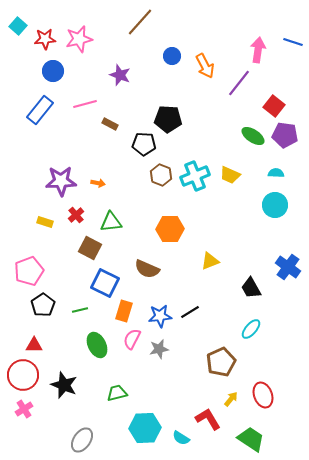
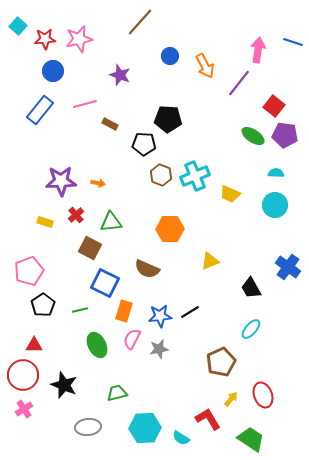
blue circle at (172, 56): moved 2 px left
yellow trapezoid at (230, 175): moved 19 px down
gray ellipse at (82, 440): moved 6 px right, 13 px up; rotated 50 degrees clockwise
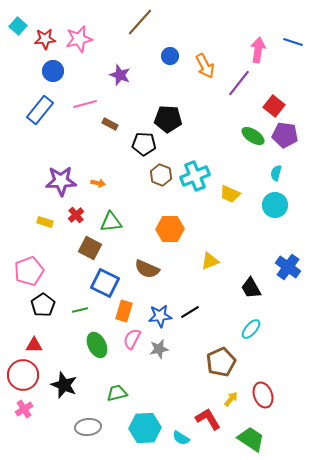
cyan semicircle at (276, 173): rotated 77 degrees counterclockwise
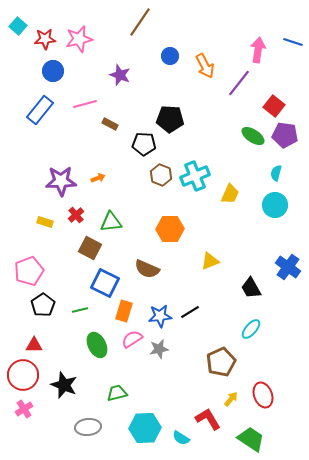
brown line at (140, 22): rotated 8 degrees counterclockwise
black pentagon at (168, 119): moved 2 px right
orange arrow at (98, 183): moved 5 px up; rotated 32 degrees counterclockwise
yellow trapezoid at (230, 194): rotated 90 degrees counterclockwise
pink semicircle at (132, 339): rotated 30 degrees clockwise
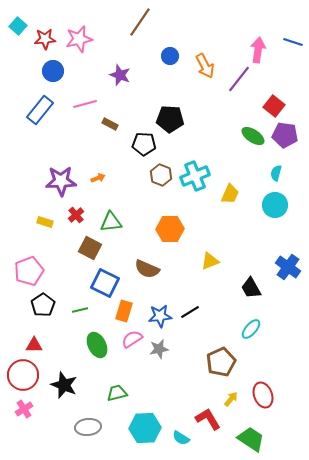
purple line at (239, 83): moved 4 px up
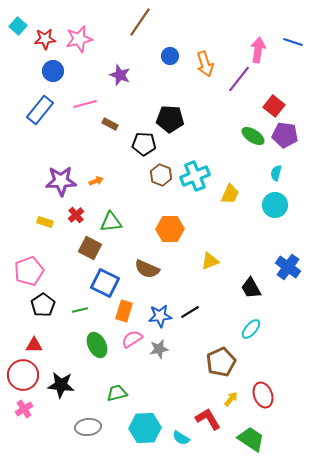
orange arrow at (205, 66): moved 2 px up; rotated 10 degrees clockwise
orange arrow at (98, 178): moved 2 px left, 3 px down
black star at (64, 385): moved 3 px left; rotated 16 degrees counterclockwise
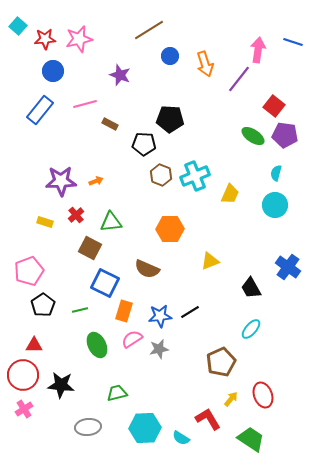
brown line at (140, 22): moved 9 px right, 8 px down; rotated 24 degrees clockwise
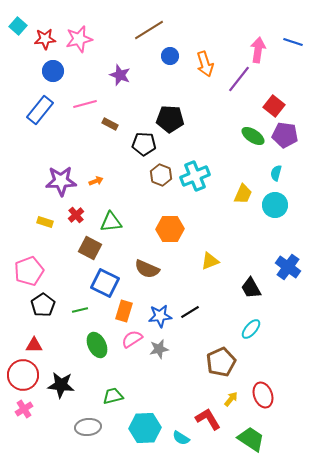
yellow trapezoid at (230, 194): moved 13 px right
green trapezoid at (117, 393): moved 4 px left, 3 px down
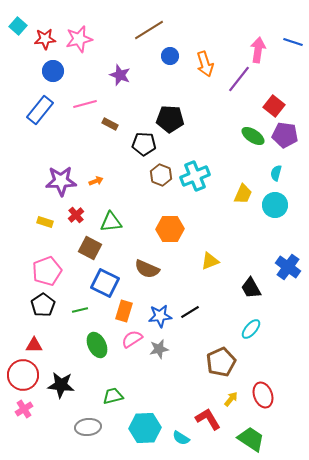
pink pentagon at (29, 271): moved 18 px right
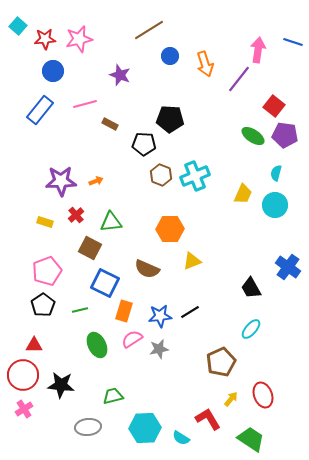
yellow triangle at (210, 261): moved 18 px left
